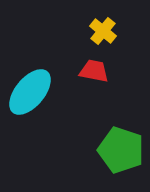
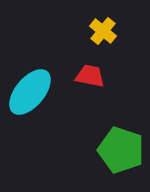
red trapezoid: moved 4 px left, 5 px down
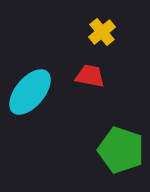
yellow cross: moved 1 px left, 1 px down; rotated 12 degrees clockwise
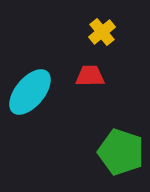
red trapezoid: rotated 12 degrees counterclockwise
green pentagon: moved 2 px down
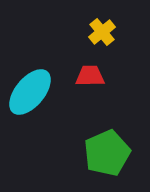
green pentagon: moved 14 px left, 1 px down; rotated 30 degrees clockwise
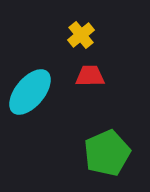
yellow cross: moved 21 px left, 3 px down
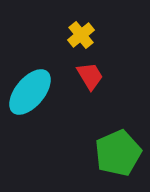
red trapezoid: rotated 60 degrees clockwise
green pentagon: moved 11 px right
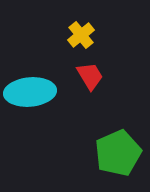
cyan ellipse: rotated 45 degrees clockwise
